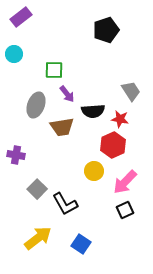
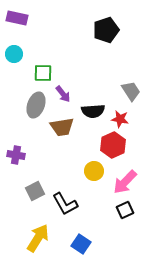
purple rectangle: moved 4 px left, 1 px down; rotated 50 degrees clockwise
green square: moved 11 px left, 3 px down
purple arrow: moved 4 px left
gray square: moved 2 px left, 2 px down; rotated 18 degrees clockwise
yellow arrow: rotated 20 degrees counterclockwise
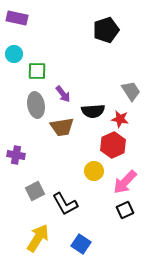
green square: moved 6 px left, 2 px up
gray ellipse: rotated 30 degrees counterclockwise
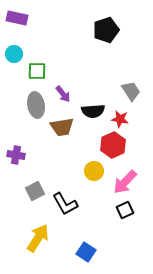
blue square: moved 5 px right, 8 px down
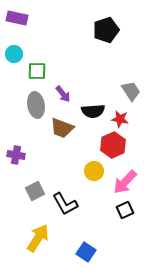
brown trapezoid: moved 1 px down; rotated 30 degrees clockwise
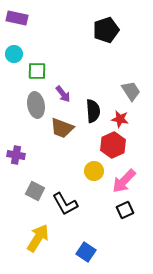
black semicircle: rotated 90 degrees counterclockwise
pink arrow: moved 1 px left, 1 px up
gray square: rotated 36 degrees counterclockwise
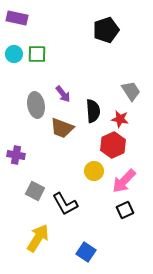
green square: moved 17 px up
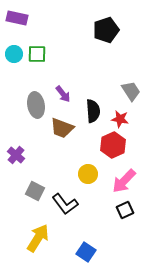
purple cross: rotated 30 degrees clockwise
yellow circle: moved 6 px left, 3 px down
black L-shape: rotated 8 degrees counterclockwise
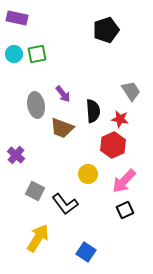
green square: rotated 12 degrees counterclockwise
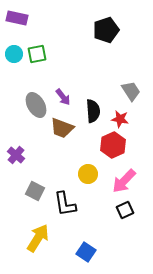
purple arrow: moved 3 px down
gray ellipse: rotated 20 degrees counterclockwise
black L-shape: rotated 28 degrees clockwise
